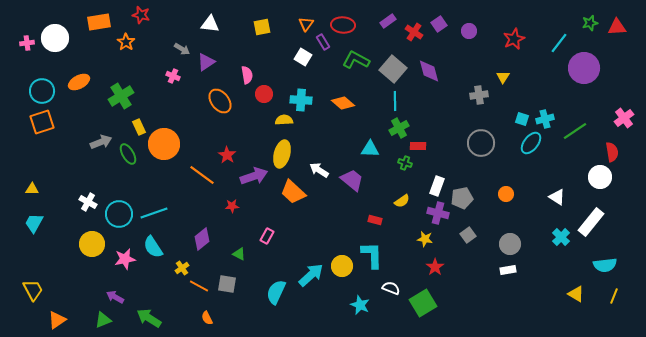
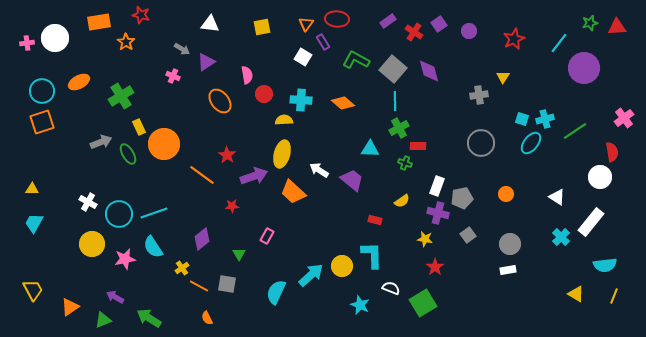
red ellipse at (343, 25): moved 6 px left, 6 px up
green triangle at (239, 254): rotated 32 degrees clockwise
orange triangle at (57, 320): moved 13 px right, 13 px up
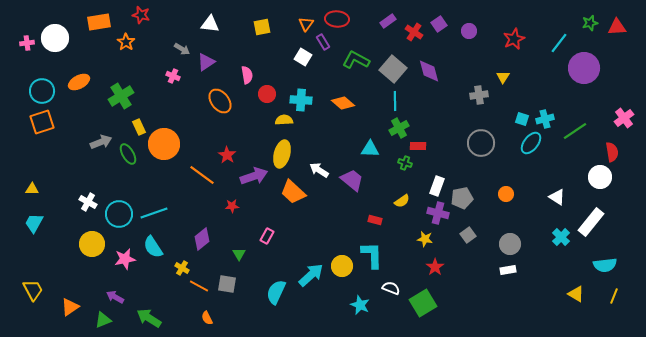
red circle at (264, 94): moved 3 px right
yellow cross at (182, 268): rotated 24 degrees counterclockwise
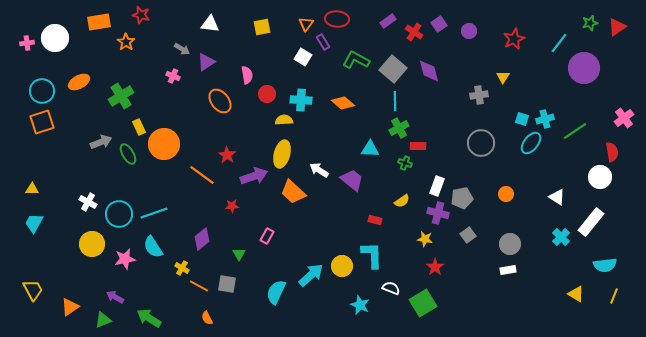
red triangle at (617, 27): rotated 30 degrees counterclockwise
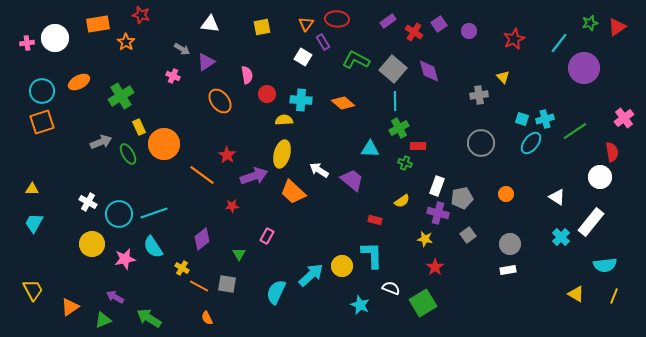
orange rectangle at (99, 22): moved 1 px left, 2 px down
yellow triangle at (503, 77): rotated 16 degrees counterclockwise
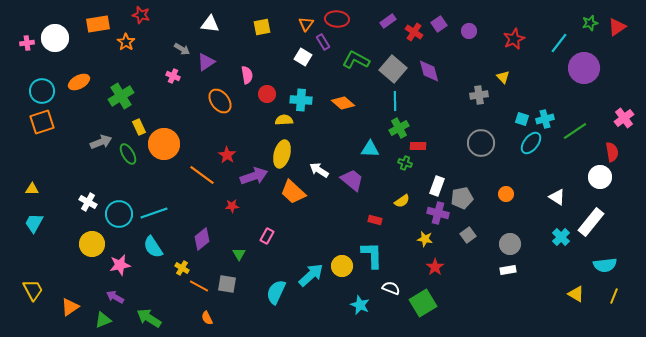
pink star at (125, 259): moved 5 px left, 6 px down
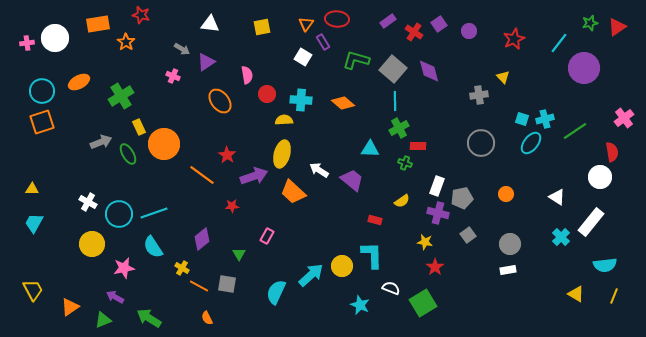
green L-shape at (356, 60): rotated 12 degrees counterclockwise
yellow star at (425, 239): moved 3 px down
pink star at (120, 265): moved 4 px right, 3 px down
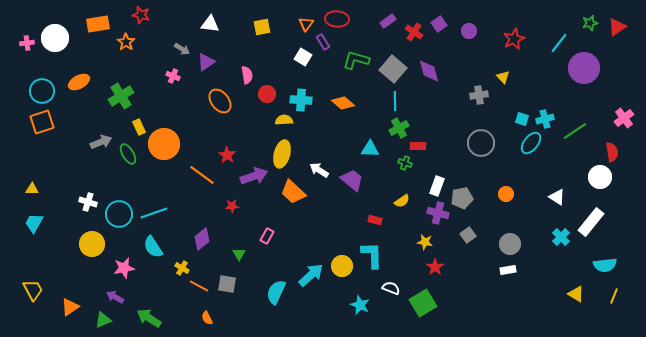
white cross at (88, 202): rotated 12 degrees counterclockwise
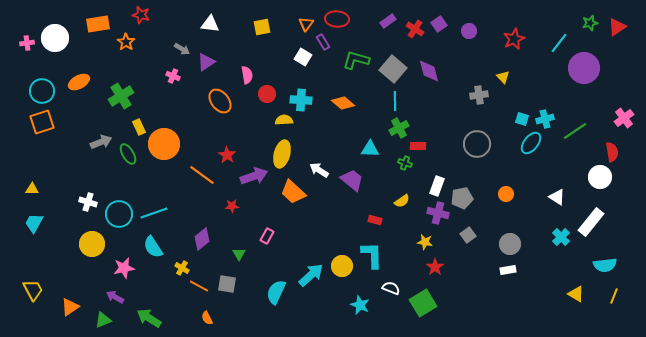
red cross at (414, 32): moved 1 px right, 3 px up
gray circle at (481, 143): moved 4 px left, 1 px down
